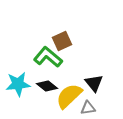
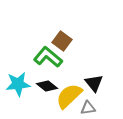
brown square: rotated 30 degrees counterclockwise
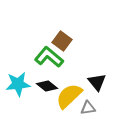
green L-shape: moved 1 px right
black triangle: moved 3 px right, 1 px up
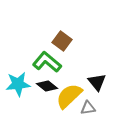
green L-shape: moved 2 px left, 5 px down
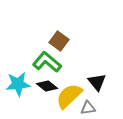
brown square: moved 3 px left
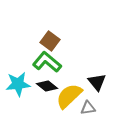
brown square: moved 9 px left
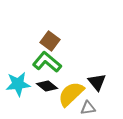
yellow semicircle: moved 2 px right, 2 px up
